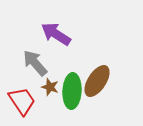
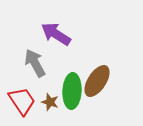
gray arrow: rotated 12 degrees clockwise
brown star: moved 15 px down
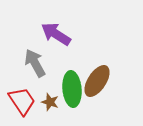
green ellipse: moved 2 px up; rotated 8 degrees counterclockwise
